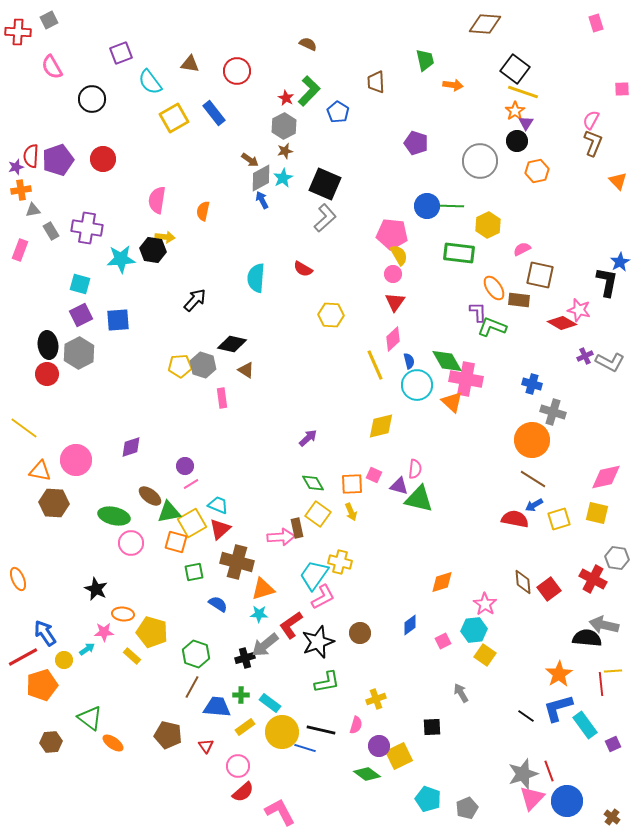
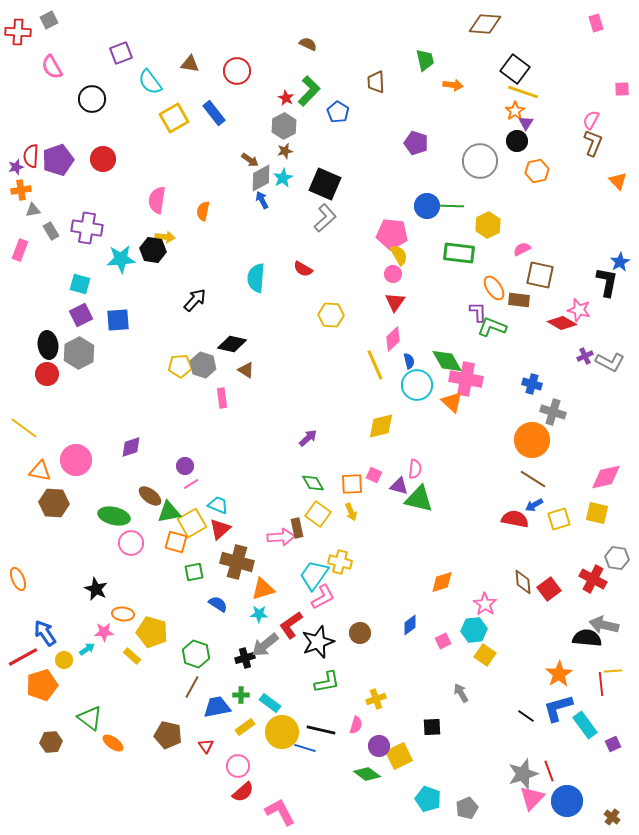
blue trapezoid at (217, 707): rotated 16 degrees counterclockwise
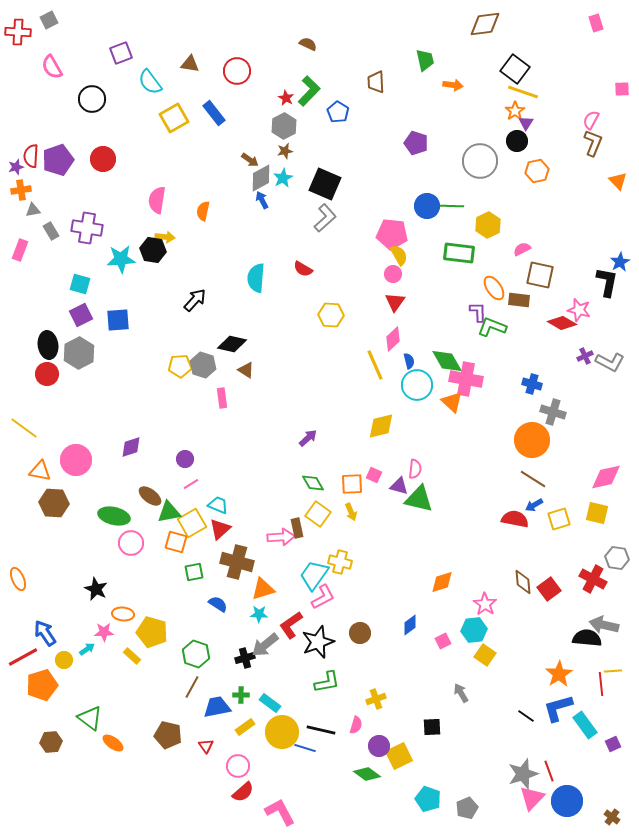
brown diamond at (485, 24): rotated 12 degrees counterclockwise
purple circle at (185, 466): moved 7 px up
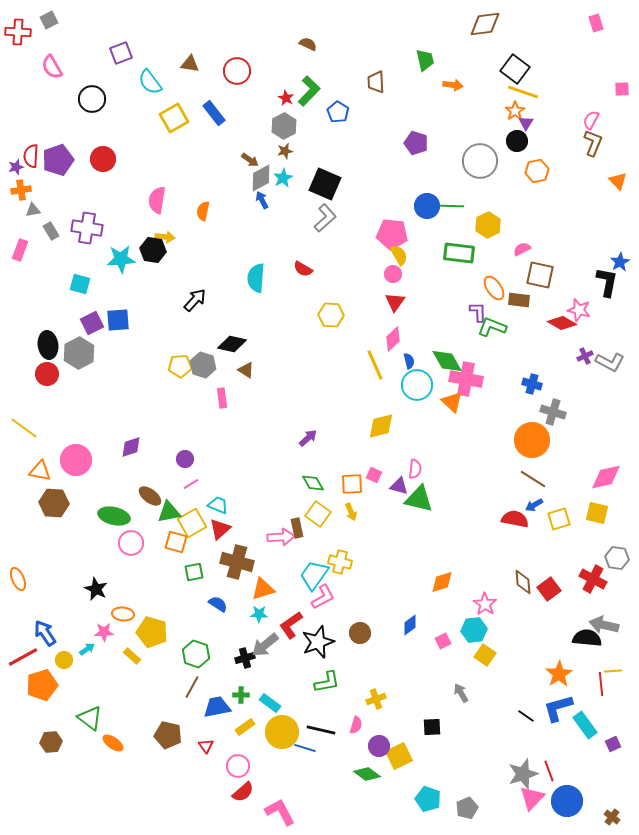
purple square at (81, 315): moved 11 px right, 8 px down
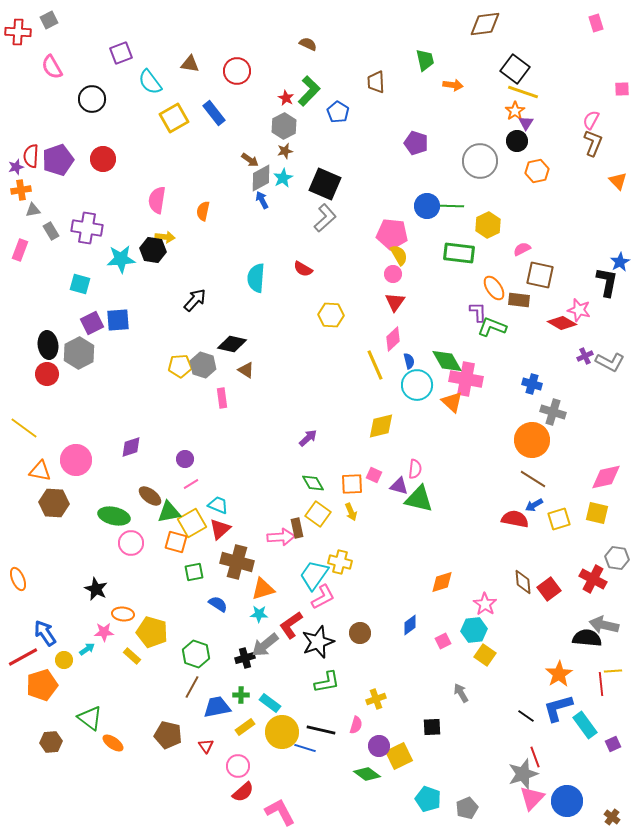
red line at (549, 771): moved 14 px left, 14 px up
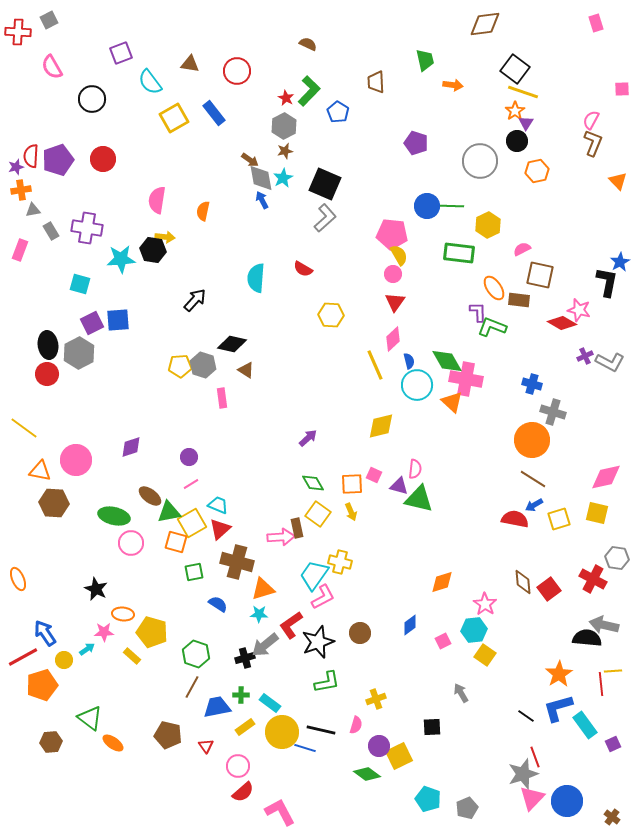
gray diamond at (261, 178): rotated 72 degrees counterclockwise
purple circle at (185, 459): moved 4 px right, 2 px up
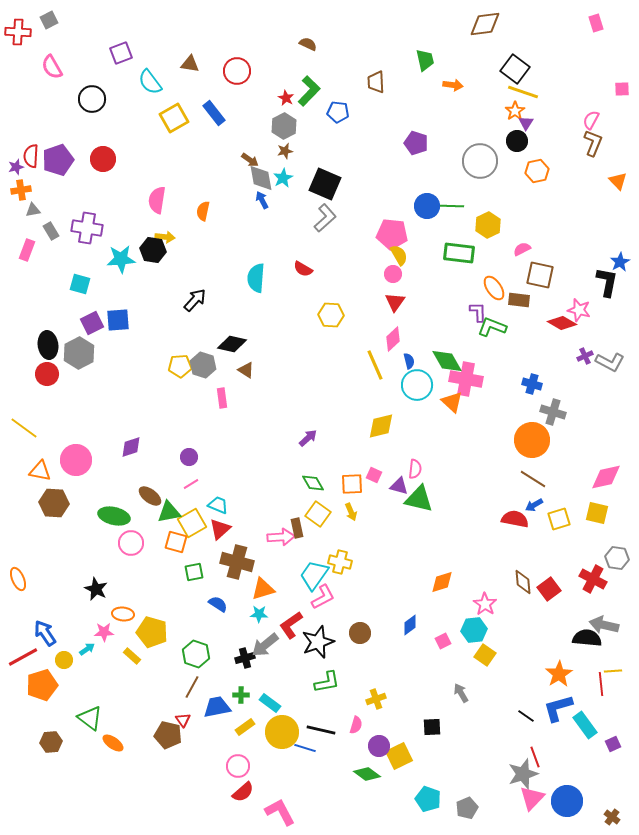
blue pentagon at (338, 112): rotated 25 degrees counterclockwise
pink rectangle at (20, 250): moved 7 px right
red triangle at (206, 746): moved 23 px left, 26 px up
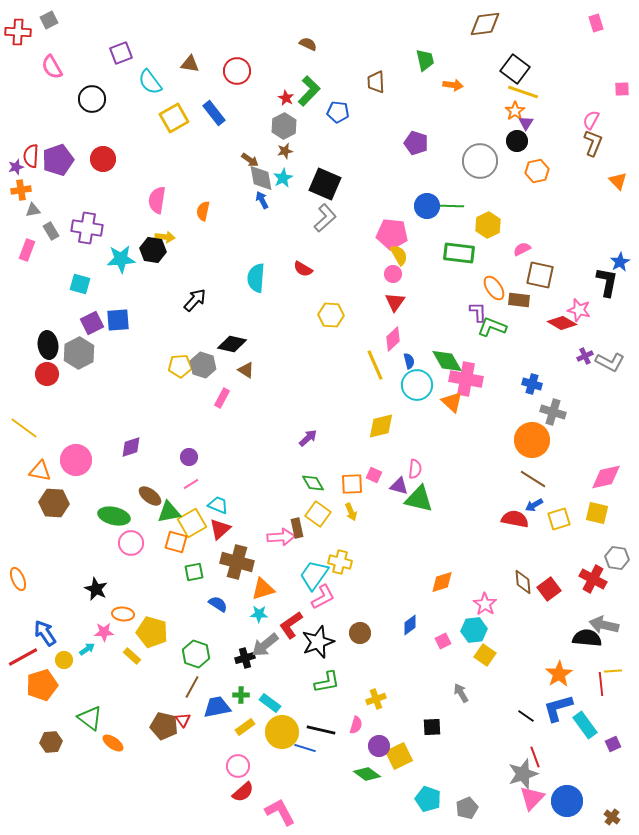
pink rectangle at (222, 398): rotated 36 degrees clockwise
brown pentagon at (168, 735): moved 4 px left, 9 px up
